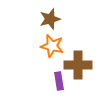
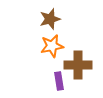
orange star: rotated 25 degrees counterclockwise
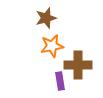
brown star: moved 4 px left, 1 px up
purple rectangle: moved 1 px right
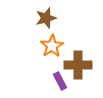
orange star: rotated 20 degrees counterclockwise
purple rectangle: rotated 18 degrees counterclockwise
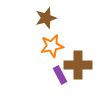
orange star: rotated 20 degrees clockwise
purple rectangle: moved 6 px up
